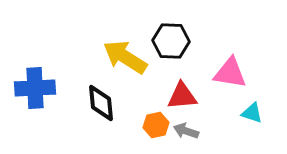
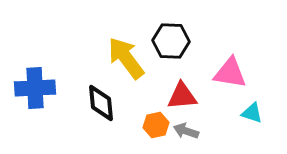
yellow arrow: moved 1 px right, 1 px down; rotated 21 degrees clockwise
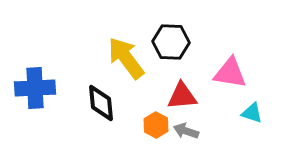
black hexagon: moved 1 px down
orange hexagon: rotated 20 degrees counterclockwise
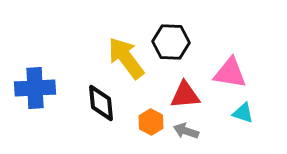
red triangle: moved 3 px right, 1 px up
cyan triangle: moved 9 px left
orange hexagon: moved 5 px left, 3 px up
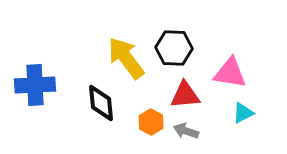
black hexagon: moved 3 px right, 6 px down
blue cross: moved 3 px up
cyan triangle: rotated 45 degrees counterclockwise
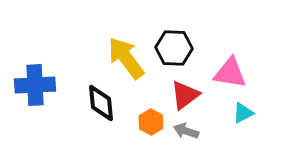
red triangle: rotated 32 degrees counterclockwise
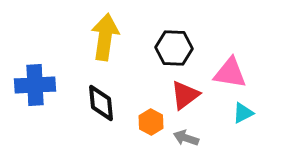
yellow arrow: moved 21 px left, 21 px up; rotated 45 degrees clockwise
gray arrow: moved 7 px down
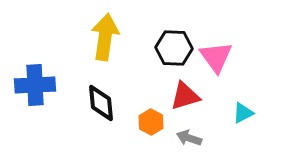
pink triangle: moved 14 px left, 16 px up; rotated 45 degrees clockwise
red triangle: moved 1 px down; rotated 20 degrees clockwise
gray arrow: moved 3 px right
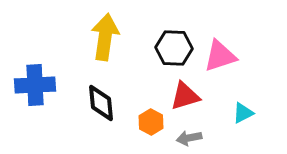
pink triangle: moved 4 px right, 1 px up; rotated 48 degrees clockwise
gray arrow: rotated 30 degrees counterclockwise
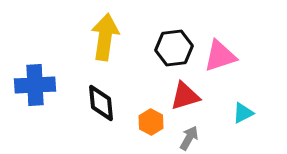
black hexagon: rotated 9 degrees counterclockwise
gray arrow: rotated 130 degrees clockwise
